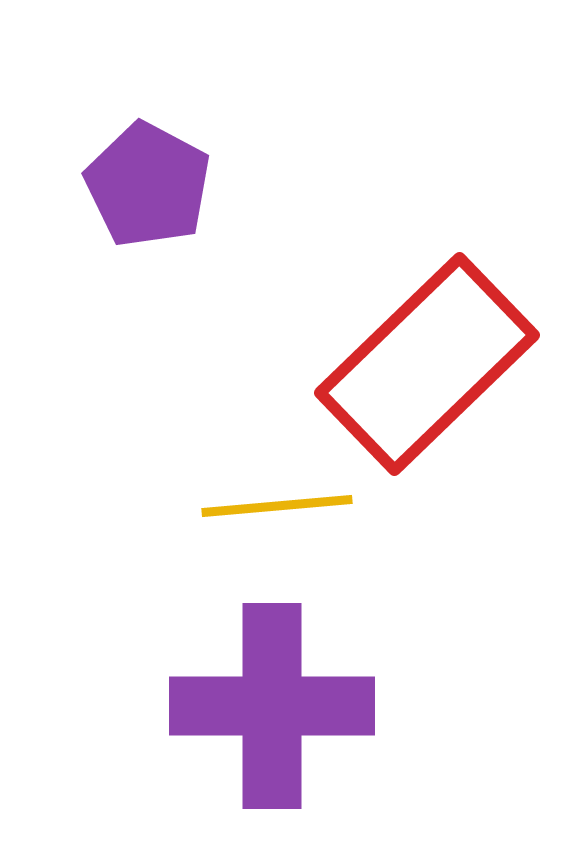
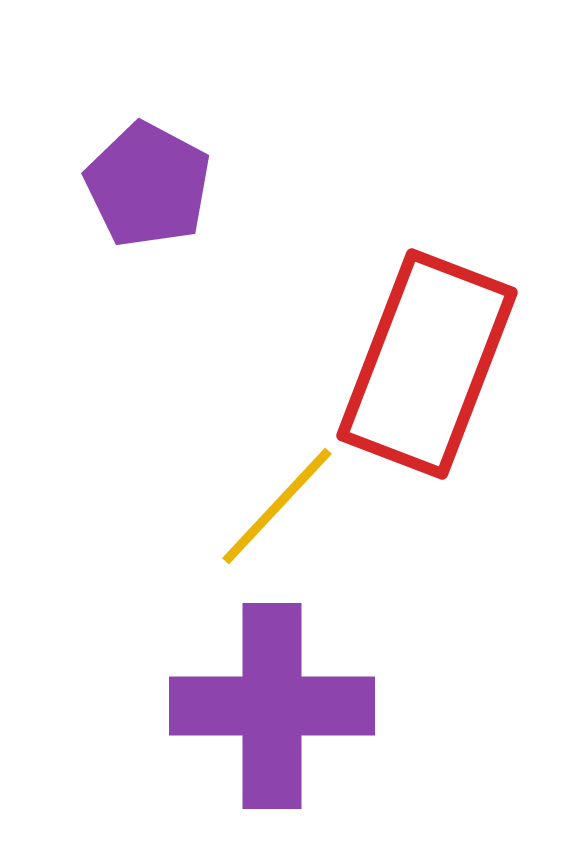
red rectangle: rotated 25 degrees counterclockwise
yellow line: rotated 42 degrees counterclockwise
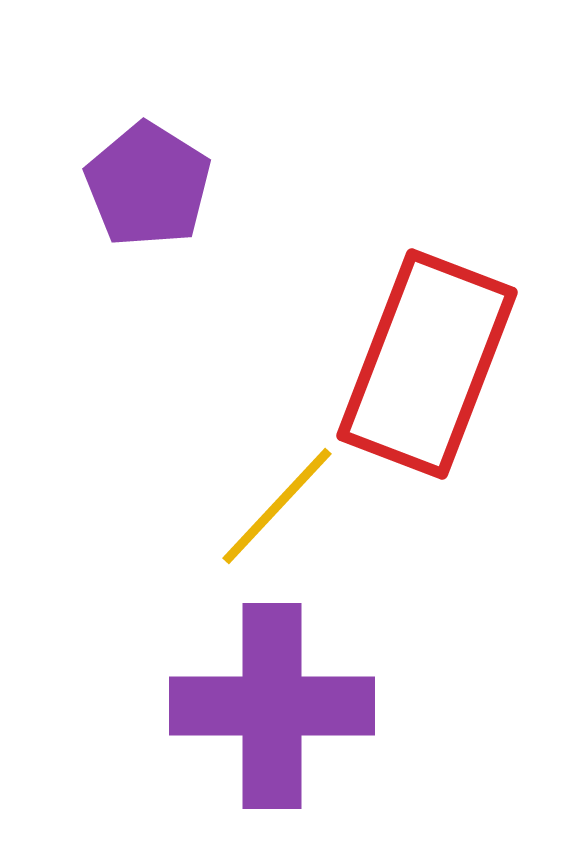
purple pentagon: rotated 4 degrees clockwise
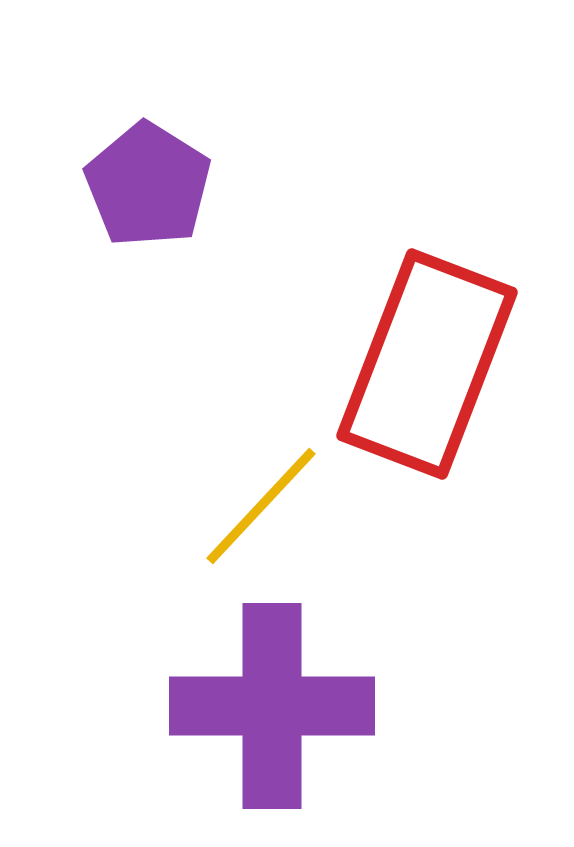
yellow line: moved 16 px left
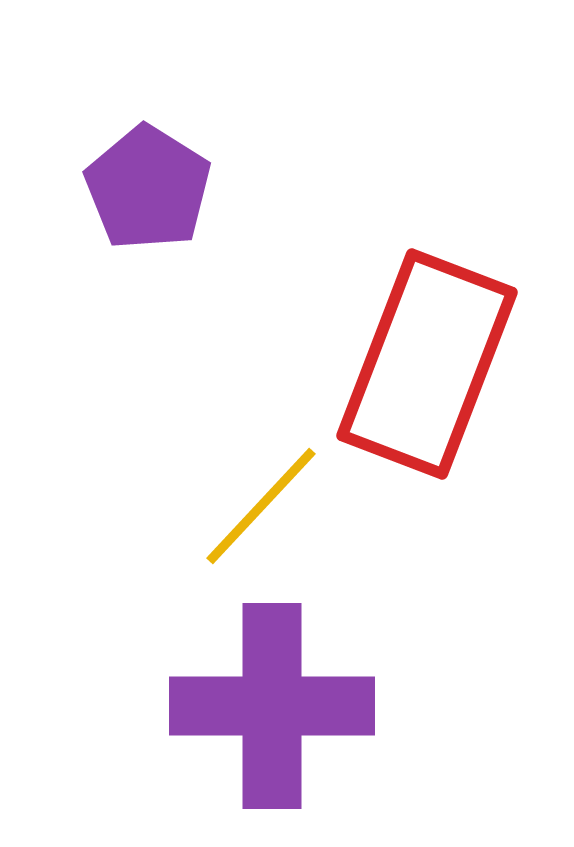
purple pentagon: moved 3 px down
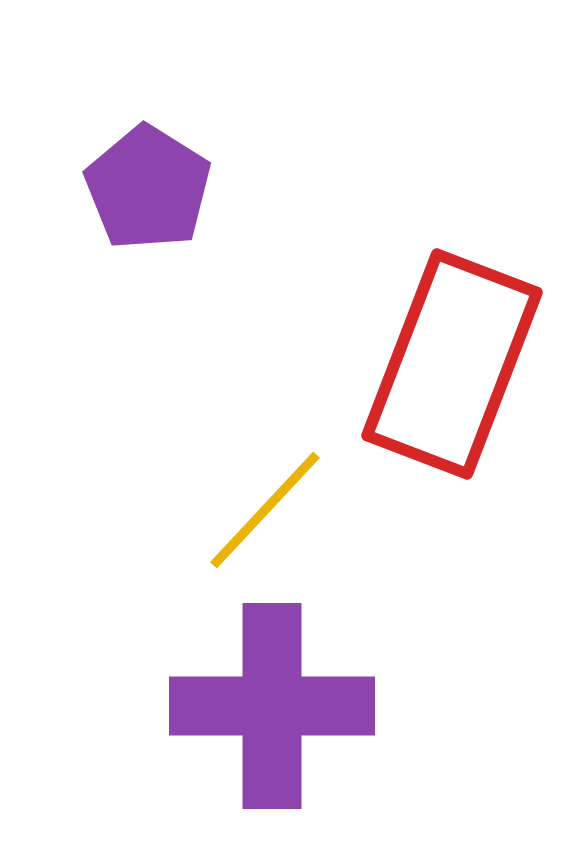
red rectangle: moved 25 px right
yellow line: moved 4 px right, 4 px down
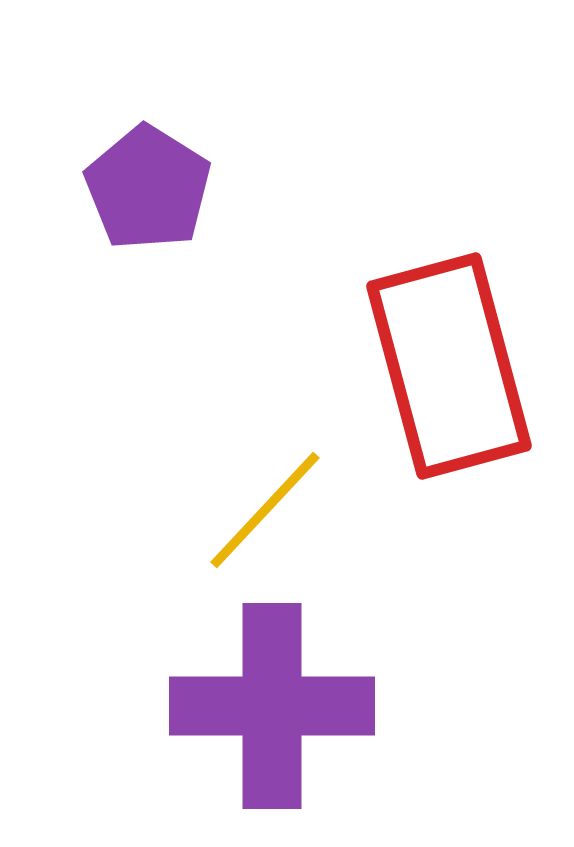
red rectangle: moved 3 px left, 2 px down; rotated 36 degrees counterclockwise
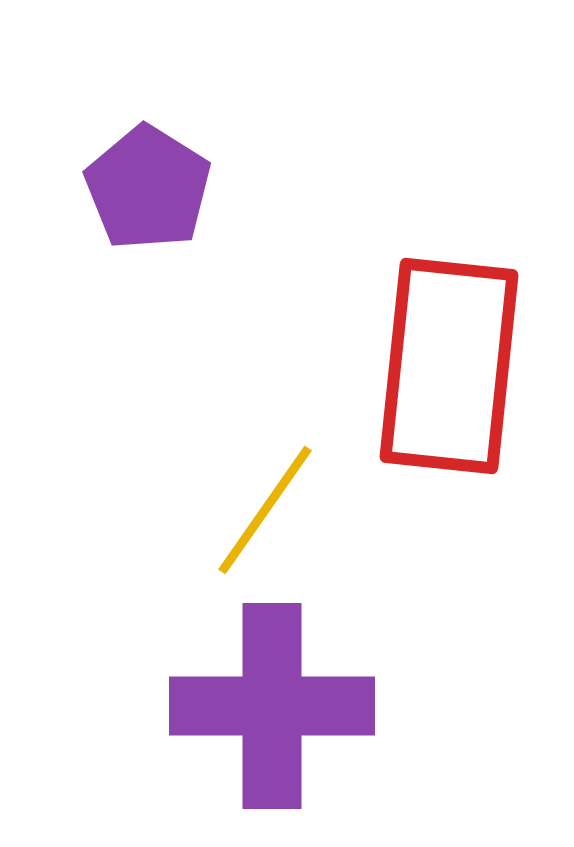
red rectangle: rotated 21 degrees clockwise
yellow line: rotated 8 degrees counterclockwise
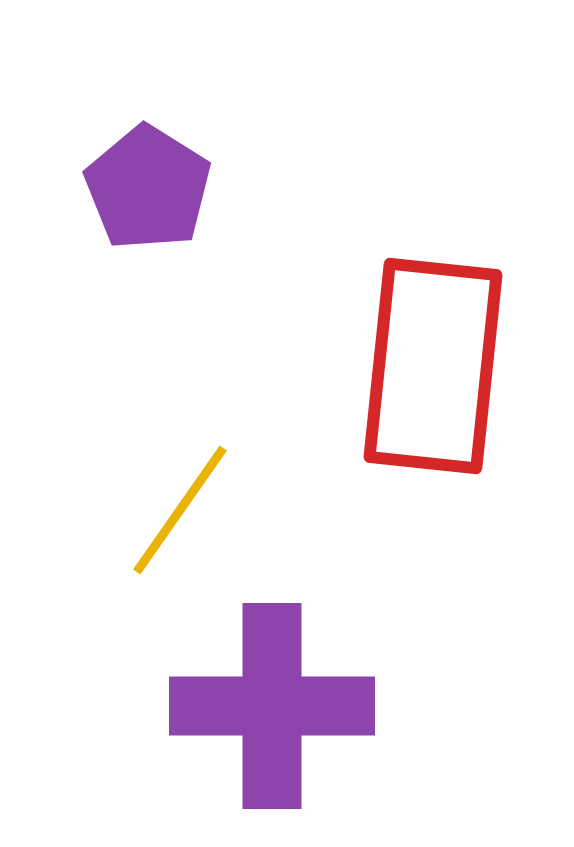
red rectangle: moved 16 px left
yellow line: moved 85 px left
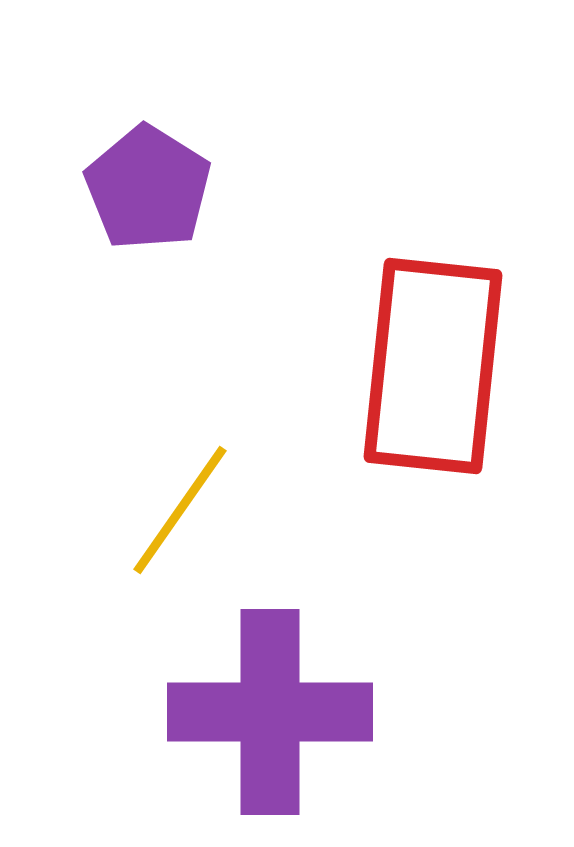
purple cross: moved 2 px left, 6 px down
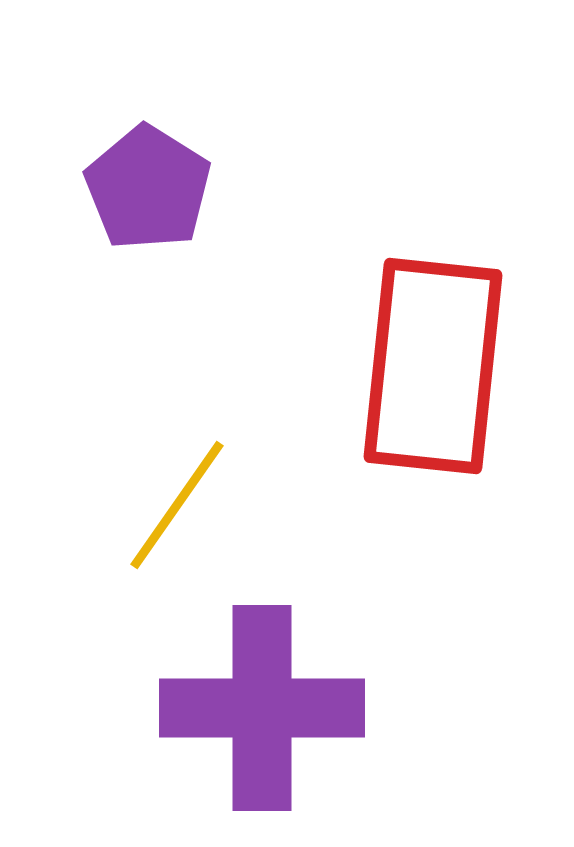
yellow line: moved 3 px left, 5 px up
purple cross: moved 8 px left, 4 px up
